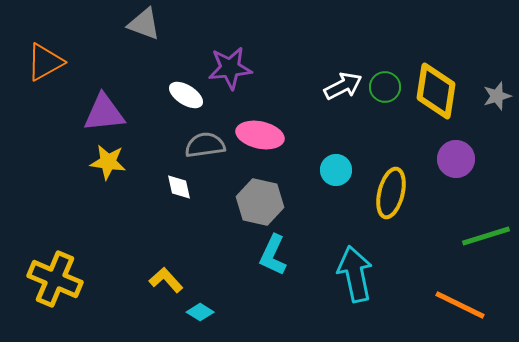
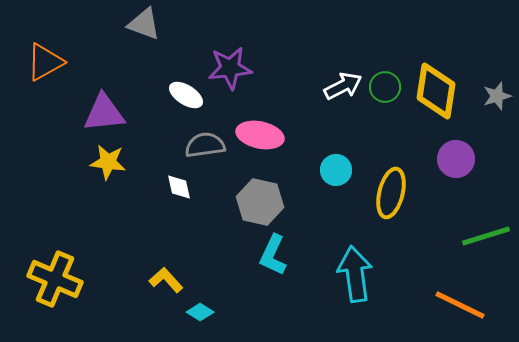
cyan arrow: rotated 4 degrees clockwise
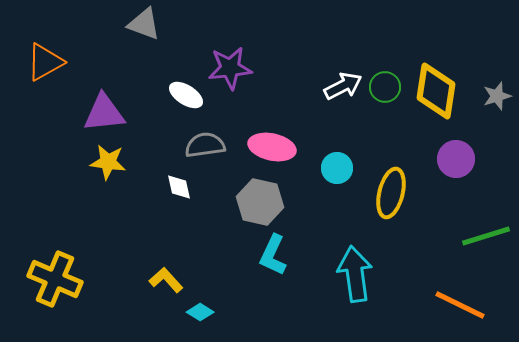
pink ellipse: moved 12 px right, 12 px down
cyan circle: moved 1 px right, 2 px up
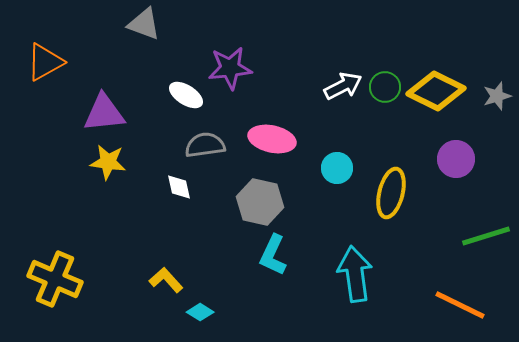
yellow diamond: rotated 72 degrees counterclockwise
pink ellipse: moved 8 px up
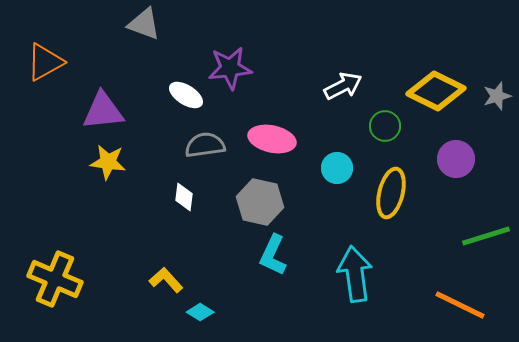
green circle: moved 39 px down
purple triangle: moved 1 px left, 2 px up
white diamond: moved 5 px right, 10 px down; rotated 20 degrees clockwise
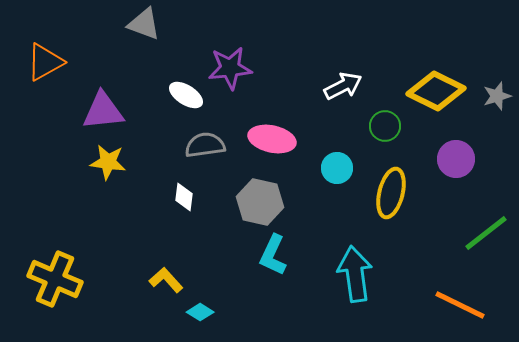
green line: moved 3 px up; rotated 21 degrees counterclockwise
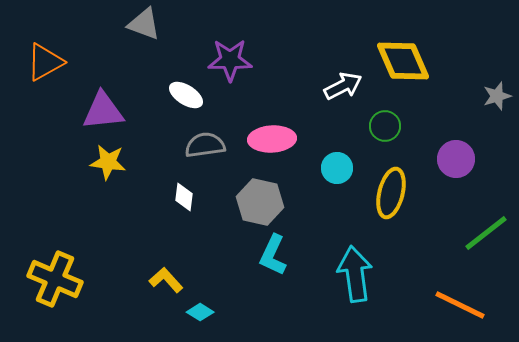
purple star: moved 8 px up; rotated 6 degrees clockwise
yellow diamond: moved 33 px left, 30 px up; rotated 40 degrees clockwise
pink ellipse: rotated 15 degrees counterclockwise
